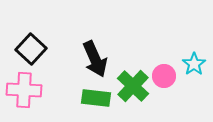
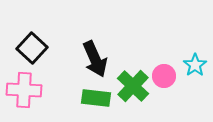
black square: moved 1 px right, 1 px up
cyan star: moved 1 px right, 1 px down
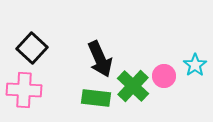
black arrow: moved 5 px right
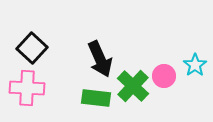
pink cross: moved 3 px right, 2 px up
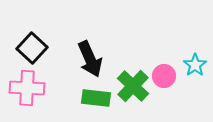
black arrow: moved 10 px left
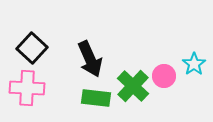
cyan star: moved 1 px left, 1 px up
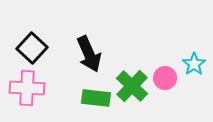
black arrow: moved 1 px left, 5 px up
pink circle: moved 1 px right, 2 px down
green cross: moved 1 px left
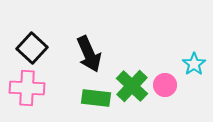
pink circle: moved 7 px down
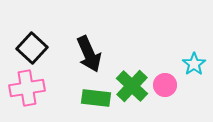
pink cross: rotated 12 degrees counterclockwise
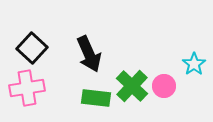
pink circle: moved 1 px left, 1 px down
